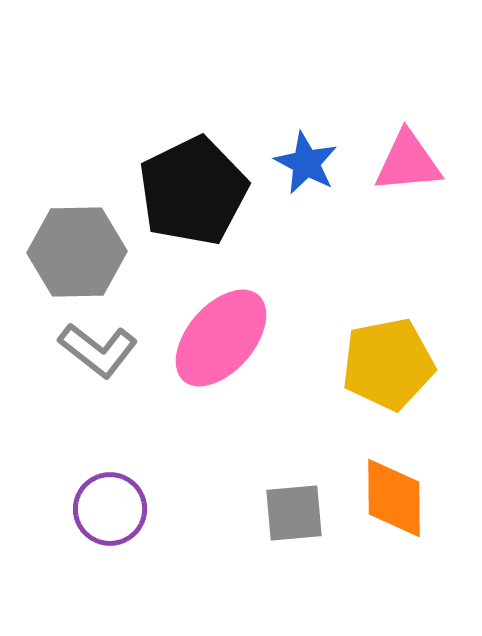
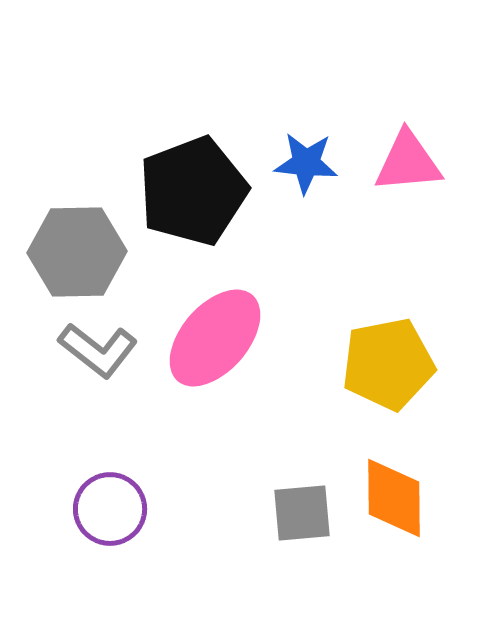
blue star: rotated 22 degrees counterclockwise
black pentagon: rotated 5 degrees clockwise
pink ellipse: moved 6 px left
gray square: moved 8 px right
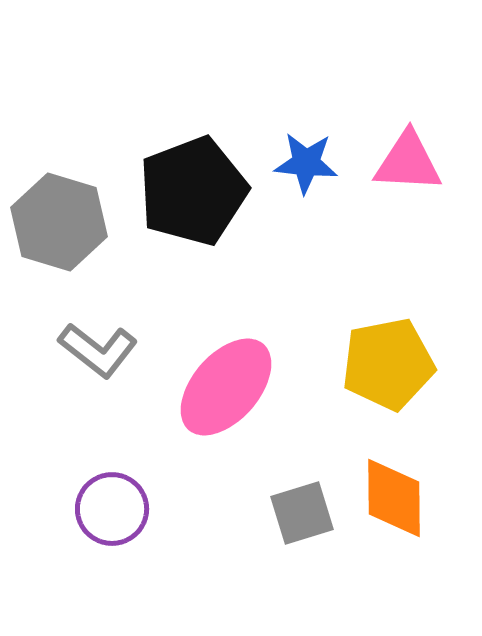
pink triangle: rotated 8 degrees clockwise
gray hexagon: moved 18 px left, 30 px up; rotated 18 degrees clockwise
pink ellipse: moved 11 px right, 49 px down
purple circle: moved 2 px right
gray square: rotated 12 degrees counterclockwise
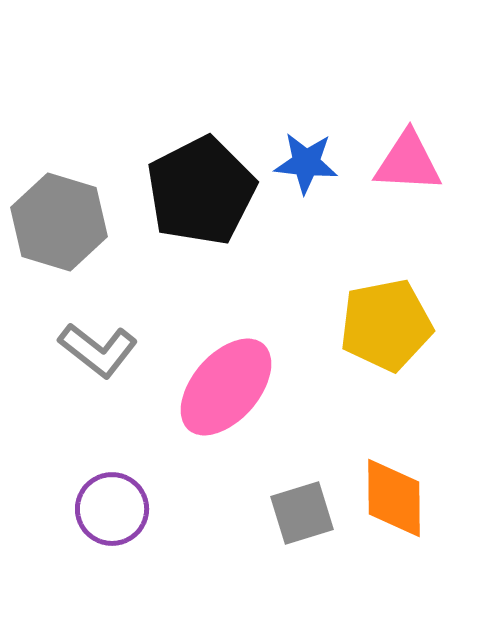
black pentagon: moved 8 px right; rotated 6 degrees counterclockwise
yellow pentagon: moved 2 px left, 39 px up
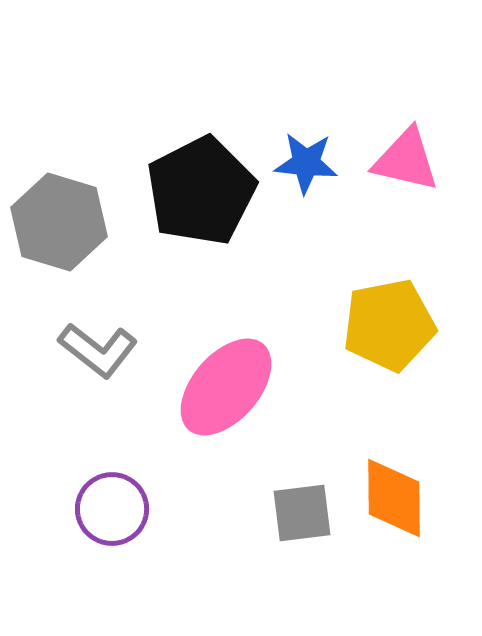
pink triangle: moved 2 px left, 2 px up; rotated 10 degrees clockwise
yellow pentagon: moved 3 px right
gray square: rotated 10 degrees clockwise
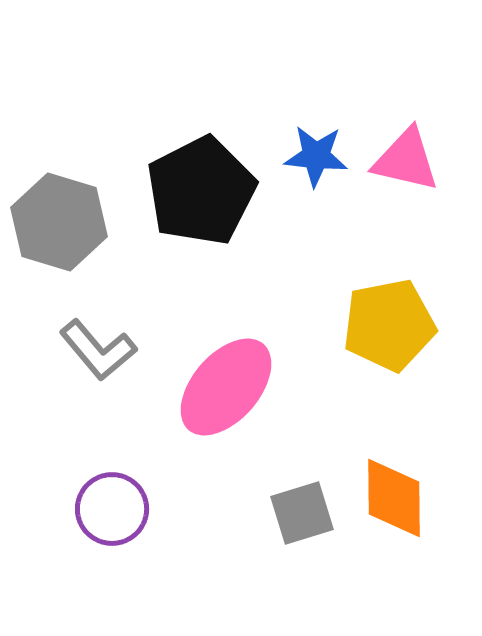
blue star: moved 10 px right, 7 px up
gray L-shape: rotated 12 degrees clockwise
gray square: rotated 10 degrees counterclockwise
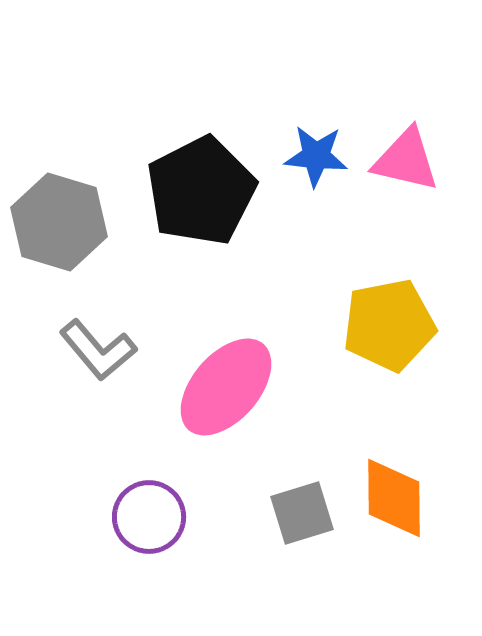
purple circle: moved 37 px right, 8 px down
